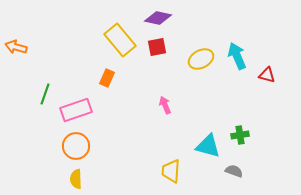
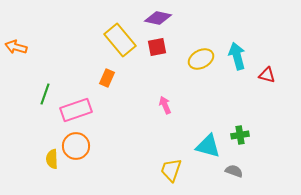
cyan arrow: rotated 8 degrees clockwise
yellow trapezoid: moved 1 px up; rotated 15 degrees clockwise
yellow semicircle: moved 24 px left, 20 px up
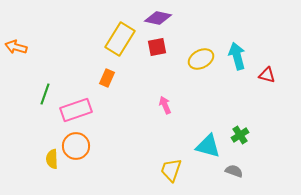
yellow rectangle: moved 1 px up; rotated 72 degrees clockwise
green cross: rotated 24 degrees counterclockwise
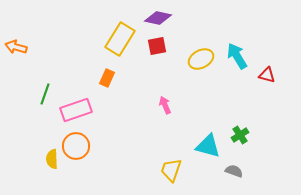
red square: moved 1 px up
cyan arrow: rotated 16 degrees counterclockwise
